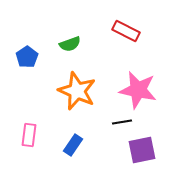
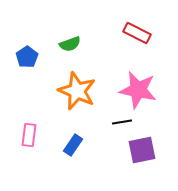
red rectangle: moved 11 px right, 2 px down
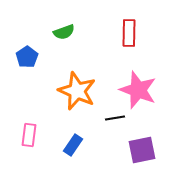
red rectangle: moved 8 px left; rotated 64 degrees clockwise
green semicircle: moved 6 px left, 12 px up
pink star: rotated 9 degrees clockwise
black line: moved 7 px left, 4 px up
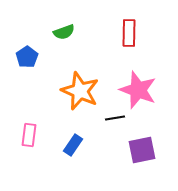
orange star: moved 3 px right
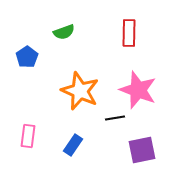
pink rectangle: moved 1 px left, 1 px down
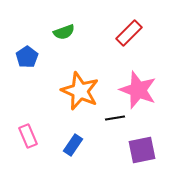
red rectangle: rotated 44 degrees clockwise
pink rectangle: rotated 30 degrees counterclockwise
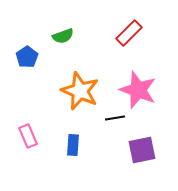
green semicircle: moved 1 px left, 4 px down
blue rectangle: rotated 30 degrees counterclockwise
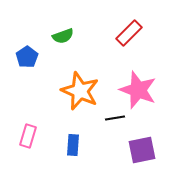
pink rectangle: rotated 40 degrees clockwise
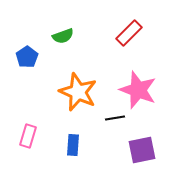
orange star: moved 2 px left, 1 px down
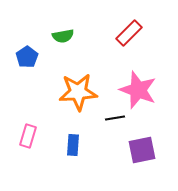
green semicircle: rotated 10 degrees clockwise
orange star: rotated 27 degrees counterclockwise
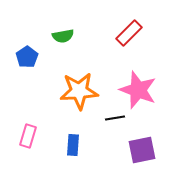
orange star: moved 1 px right, 1 px up
